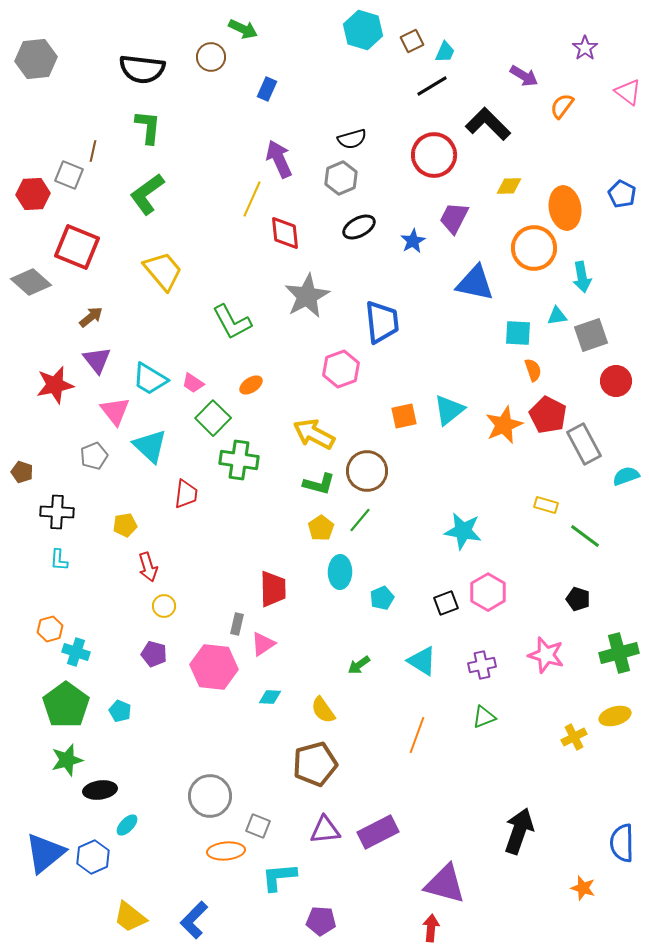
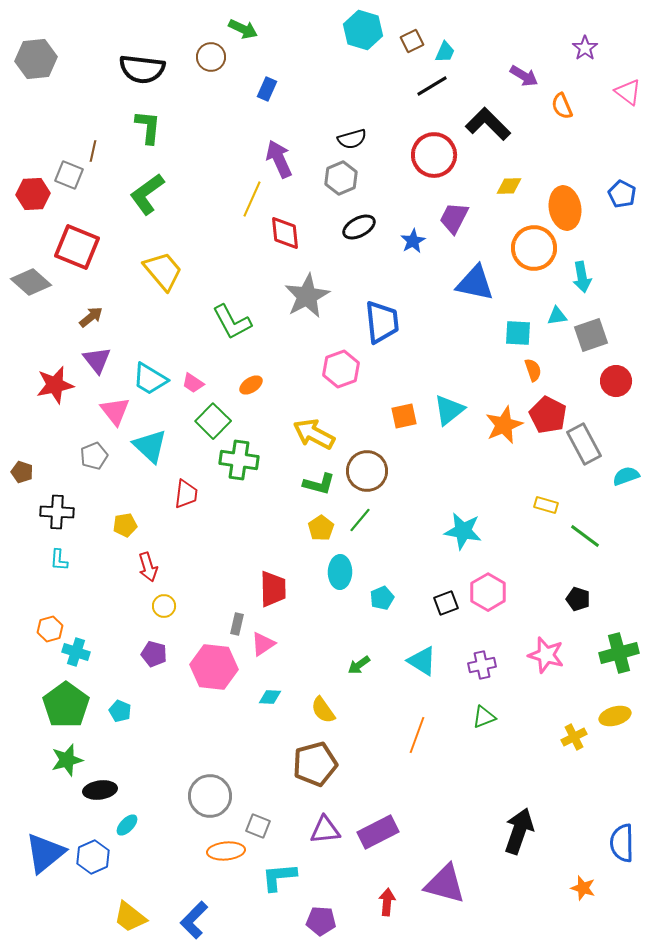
orange semicircle at (562, 106): rotated 60 degrees counterclockwise
green square at (213, 418): moved 3 px down
red arrow at (431, 928): moved 44 px left, 26 px up
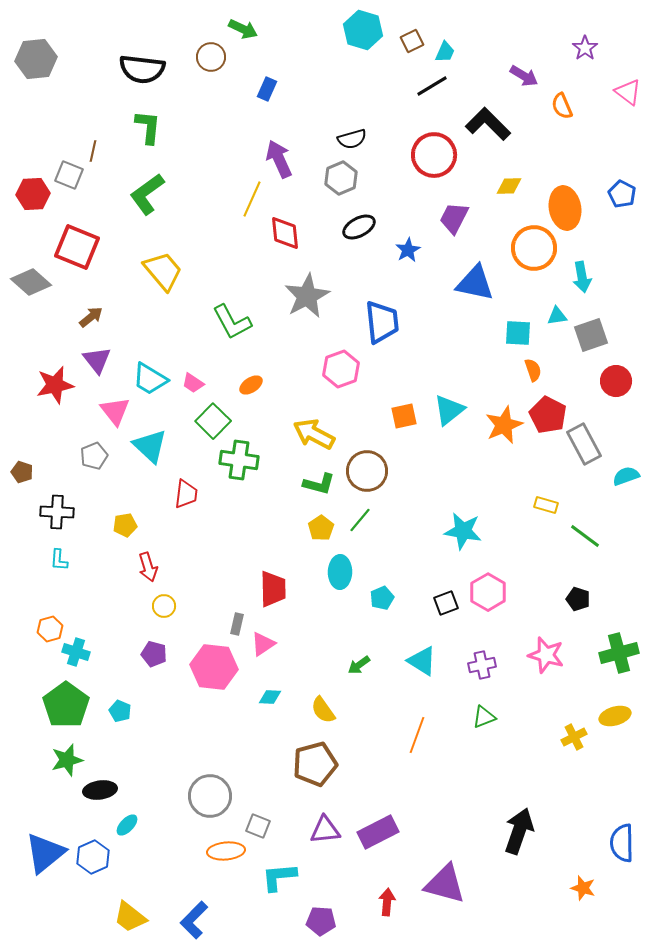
blue star at (413, 241): moved 5 px left, 9 px down
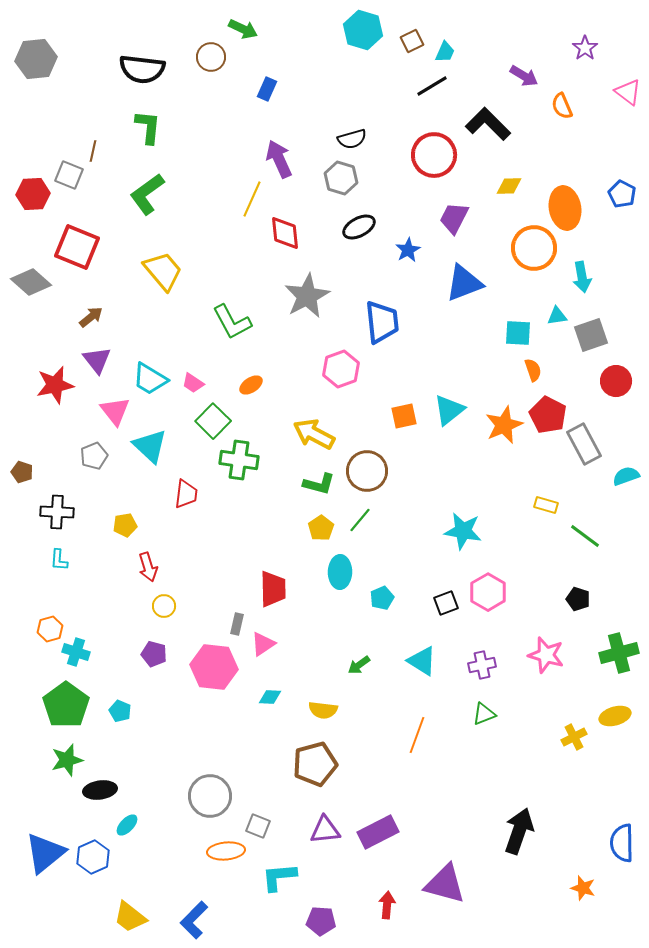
gray hexagon at (341, 178): rotated 20 degrees counterclockwise
blue triangle at (475, 283): moved 11 px left; rotated 33 degrees counterclockwise
yellow semicircle at (323, 710): rotated 48 degrees counterclockwise
green triangle at (484, 717): moved 3 px up
red arrow at (387, 902): moved 3 px down
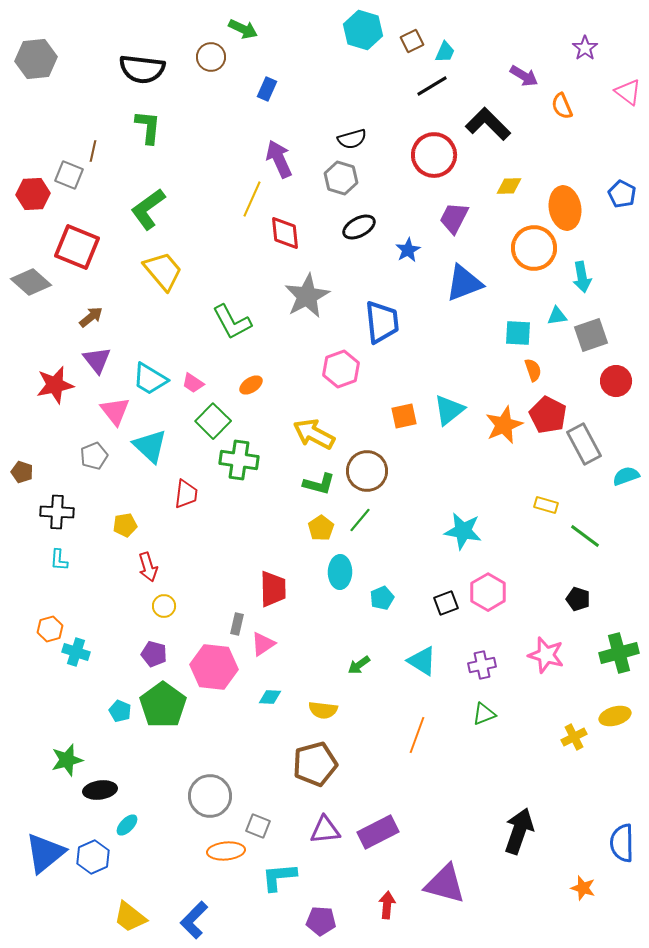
green L-shape at (147, 194): moved 1 px right, 15 px down
green pentagon at (66, 705): moved 97 px right
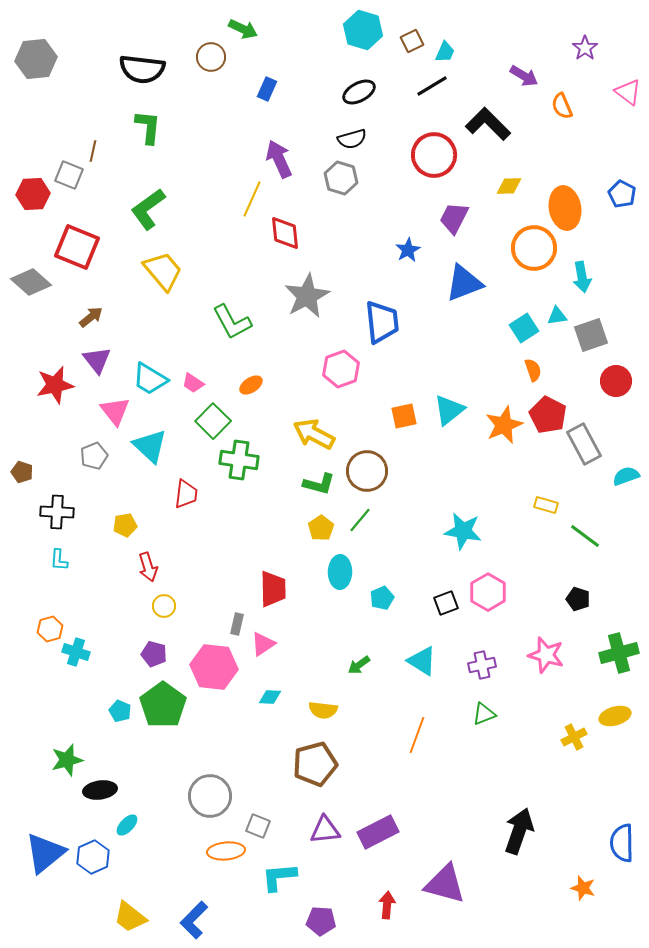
black ellipse at (359, 227): moved 135 px up
cyan square at (518, 333): moved 6 px right, 5 px up; rotated 36 degrees counterclockwise
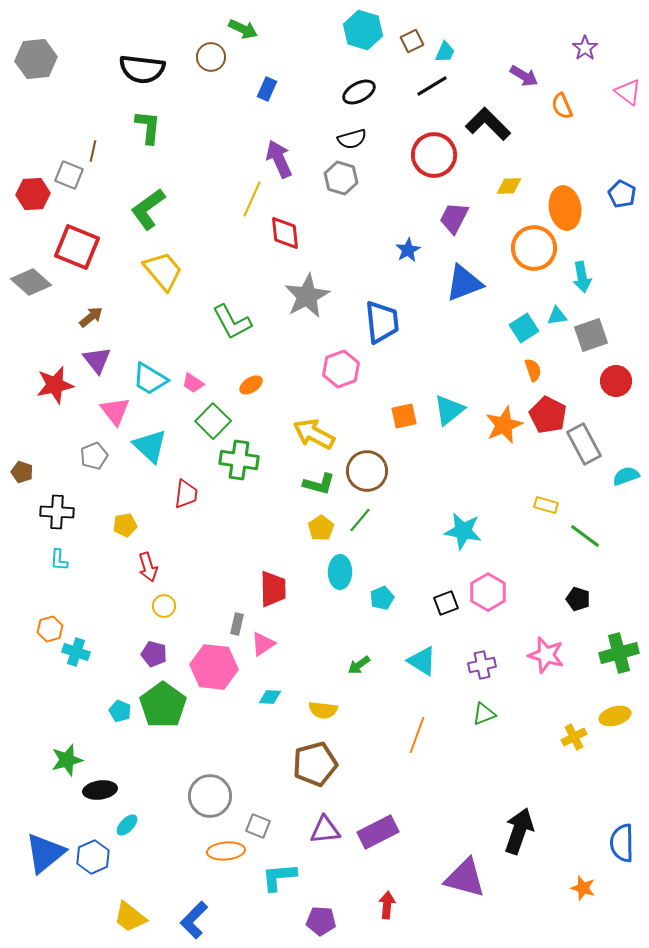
purple triangle at (445, 884): moved 20 px right, 6 px up
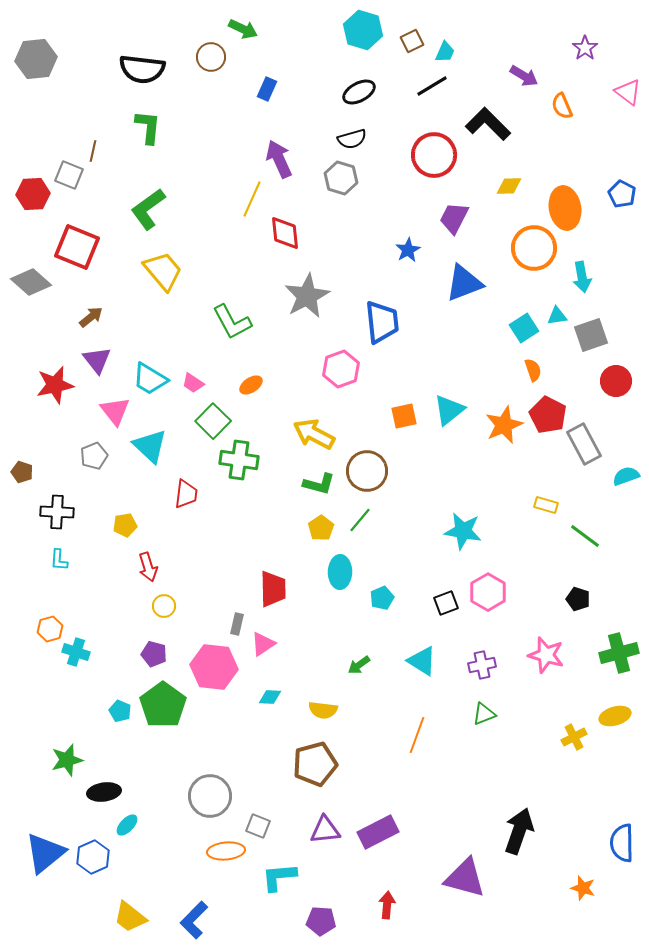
black ellipse at (100, 790): moved 4 px right, 2 px down
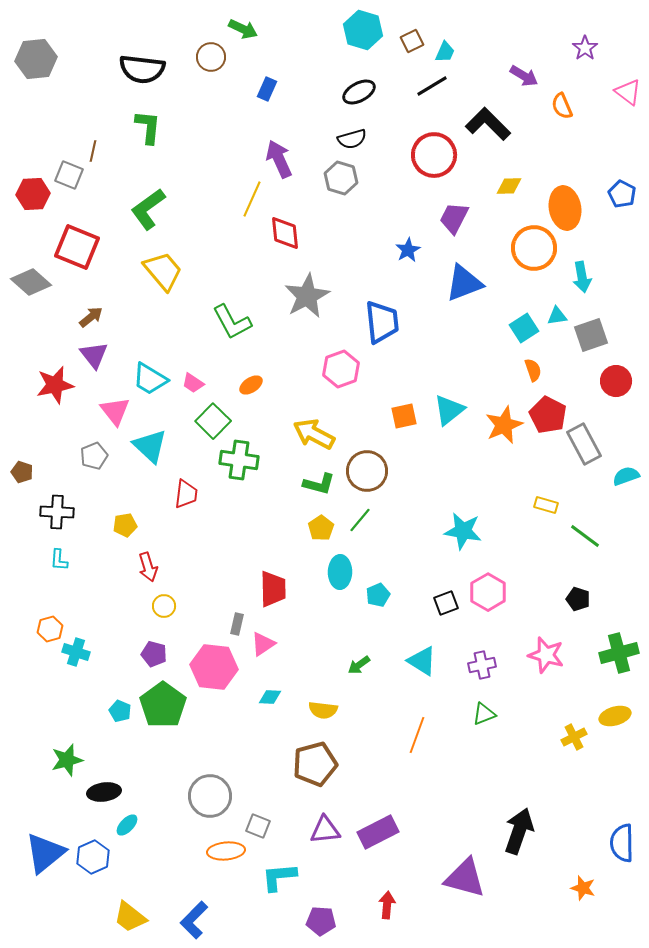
purple triangle at (97, 360): moved 3 px left, 5 px up
cyan pentagon at (382, 598): moved 4 px left, 3 px up
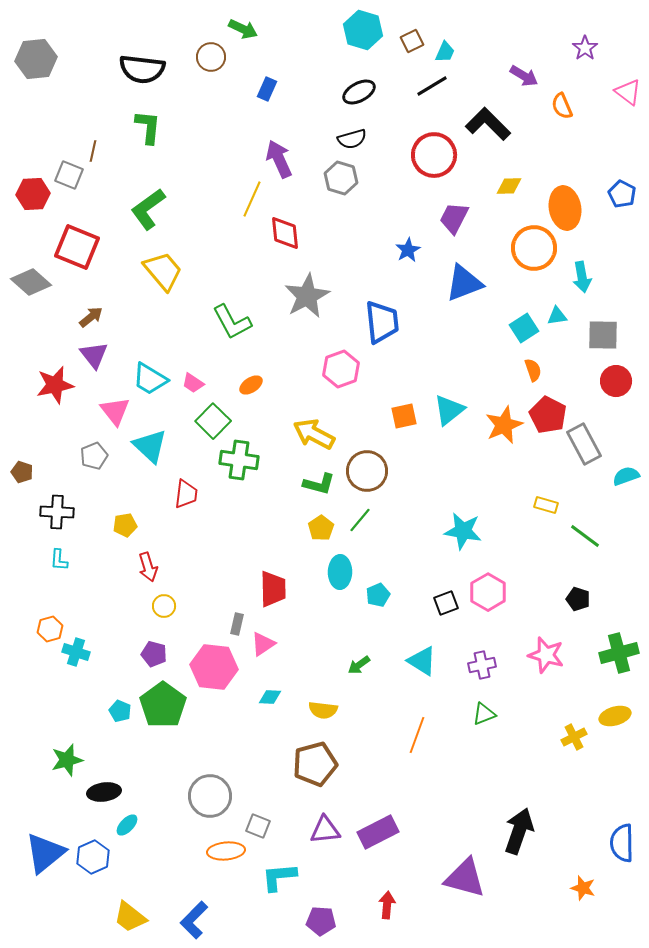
gray square at (591, 335): moved 12 px right; rotated 20 degrees clockwise
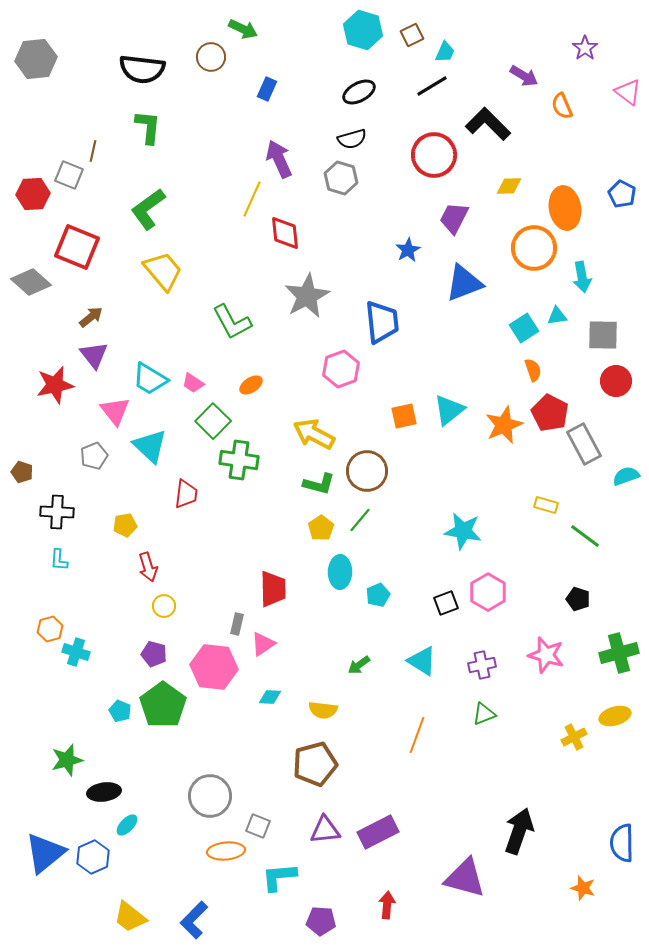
brown square at (412, 41): moved 6 px up
red pentagon at (548, 415): moved 2 px right, 2 px up
